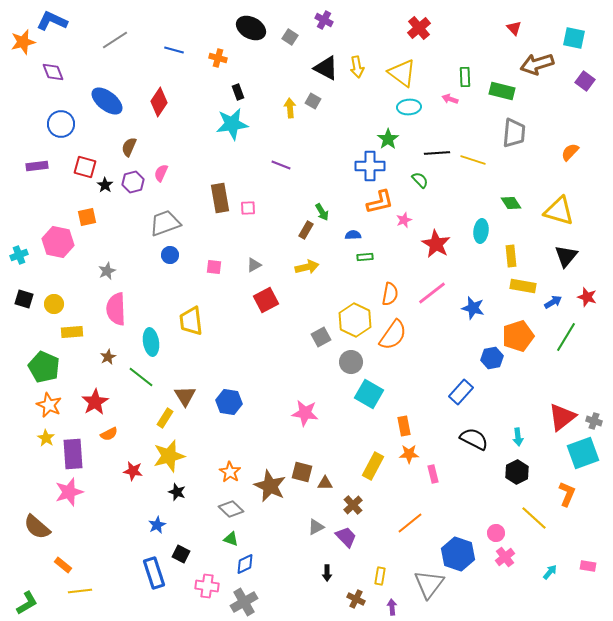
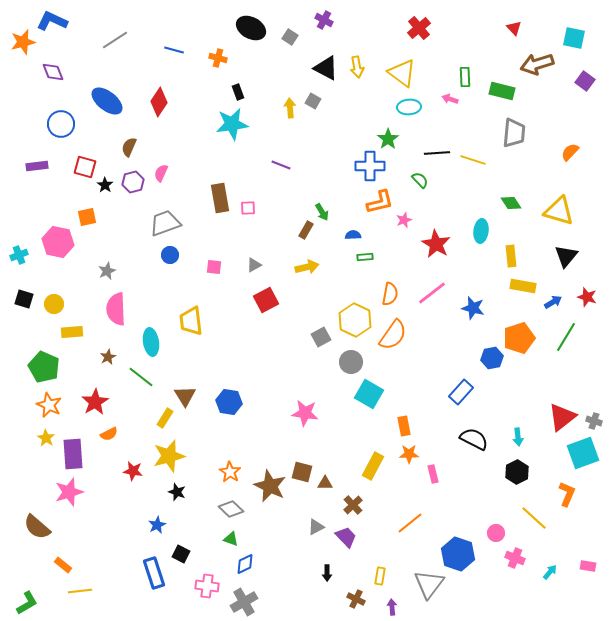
orange pentagon at (518, 336): moved 1 px right, 2 px down
pink cross at (505, 557): moved 10 px right, 1 px down; rotated 30 degrees counterclockwise
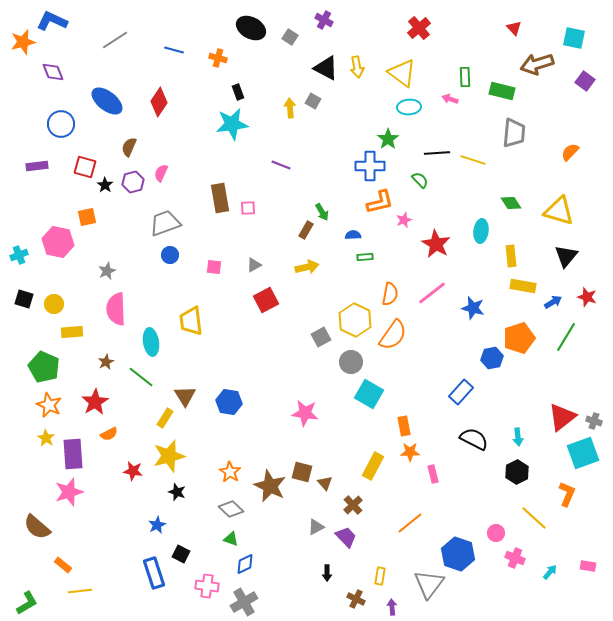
brown star at (108, 357): moved 2 px left, 5 px down
orange star at (409, 454): moved 1 px right, 2 px up
brown triangle at (325, 483): rotated 49 degrees clockwise
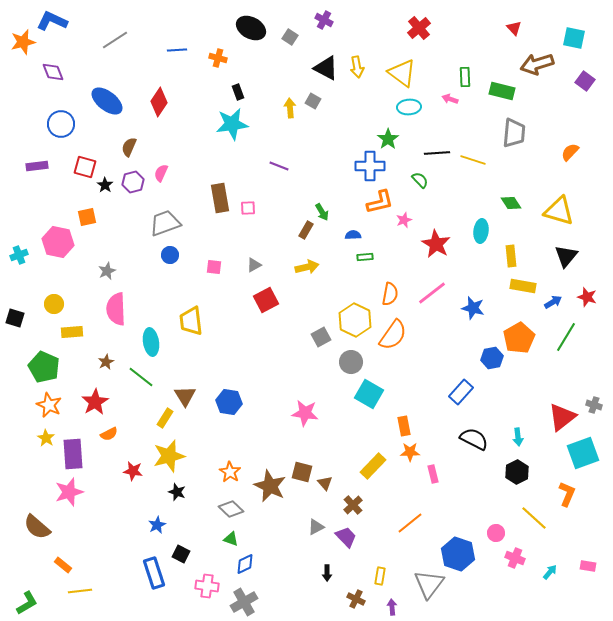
blue line at (174, 50): moved 3 px right; rotated 18 degrees counterclockwise
purple line at (281, 165): moved 2 px left, 1 px down
black square at (24, 299): moved 9 px left, 19 px down
orange pentagon at (519, 338): rotated 12 degrees counterclockwise
gray cross at (594, 421): moved 16 px up
yellow rectangle at (373, 466): rotated 16 degrees clockwise
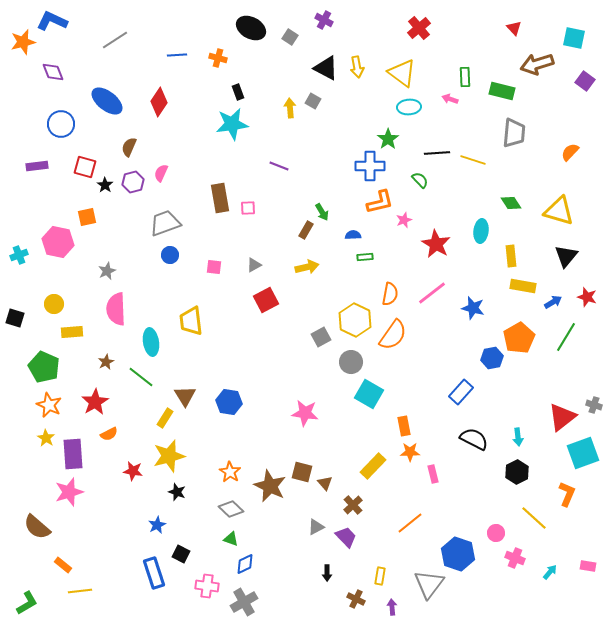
blue line at (177, 50): moved 5 px down
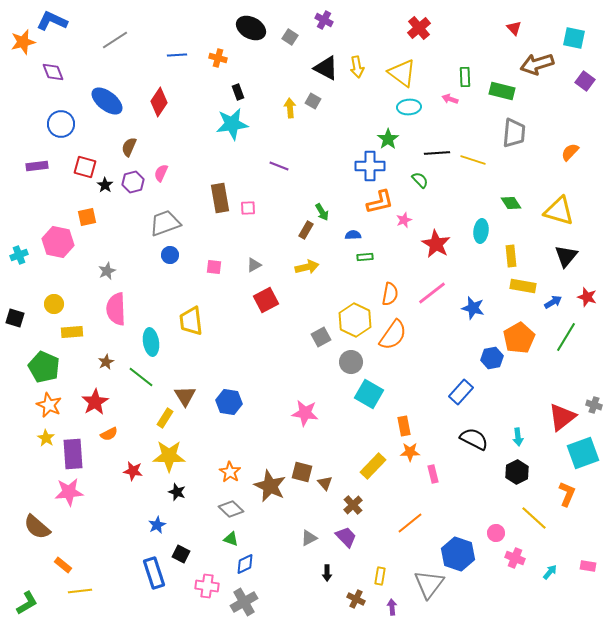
yellow star at (169, 456): rotated 16 degrees clockwise
pink star at (69, 492): rotated 12 degrees clockwise
gray triangle at (316, 527): moved 7 px left, 11 px down
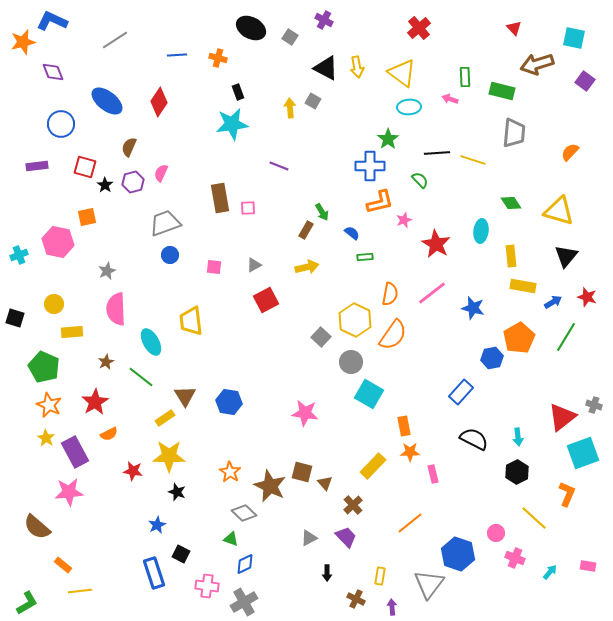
blue semicircle at (353, 235): moved 1 px left, 2 px up; rotated 42 degrees clockwise
gray square at (321, 337): rotated 18 degrees counterclockwise
cyan ellipse at (151, 342): rotated 20 degrees counterclockwise
yellow rectangle at (165, 418): rotated 24 degrees clockwise
purple rectangle at (73, 454): moved 2 px right, 2 px up; rotated 24 degrees counterclockwise
gray diamond at (231, 509): moved 13 px right, 4 px down
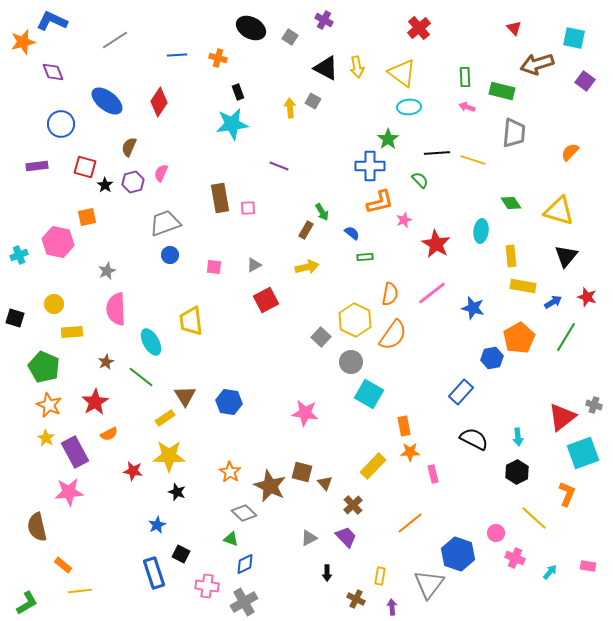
pink arrow at (450, 99): moved 17 px right, 8 px down
brown semicircle at (37, 527): rotated 36 degrees clockwise
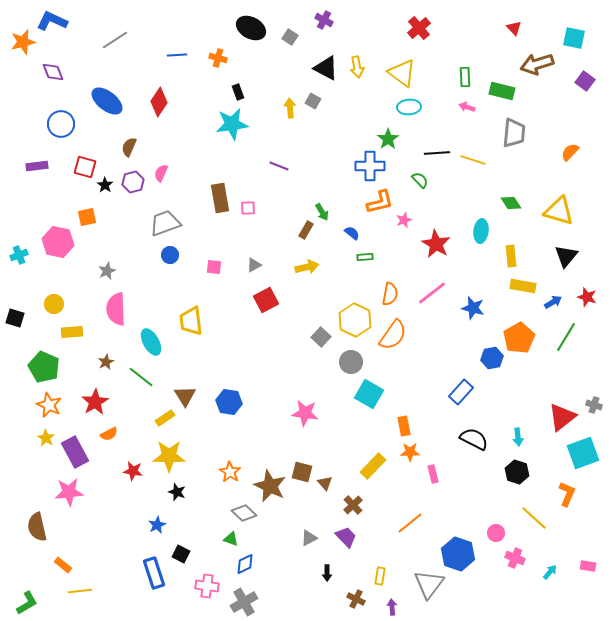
black hexagon at (517, 472): rotated 15 degrees counterclockwise
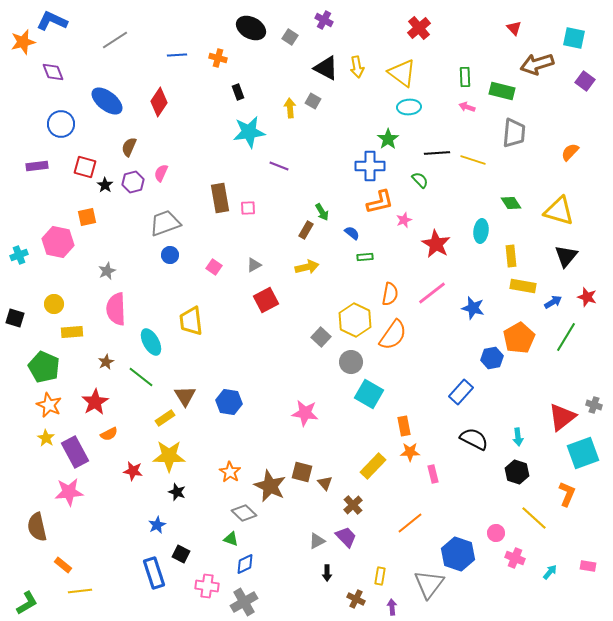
cyan star at (232, 124): moved 17 px right, 8 px down
pink square at (214, 267): rotated 28 degrees clockwise
gray triangle at (309, 538): moved 8 px right, 3 px down
